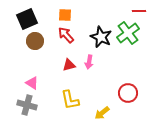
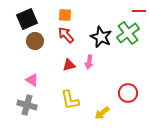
pink triangle: moved 3 px up
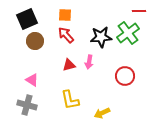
black star: rotated 30 degrees counterclockwise
red circle: moved 3 px left, 17 px up
yellow arrow: rotated 14 degrees clockwise
